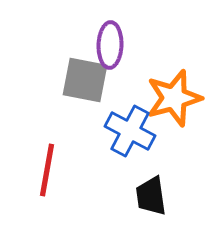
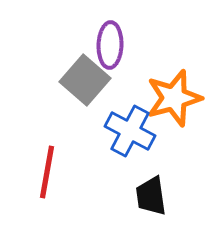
gray square: rotated 30 degrees clockwise
red line: moved 2 px down
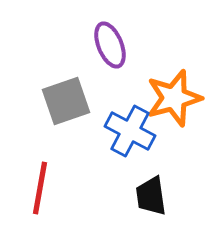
purple ellipse: rotated 24 degrees counterclockwise
gray square: moved 19 px left, 21 px down; rotated 30 degrees clockwise
red line: moved 7 px left, 16 px down
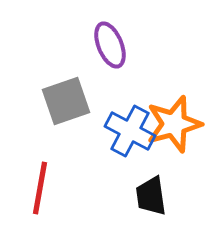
orange star: moved 26 px down
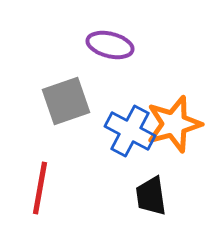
purple ellipse: rotated 54 degrees counterclockwise
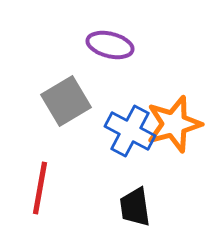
gray square: rotated 12 degrees counterclockwise
black trapezoid: moved 16 px left, 11 px down
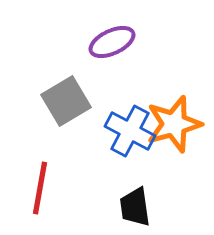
purple ellipse: moved 2 px right, 3 px up; rotated 39 degrees counterclockwise
